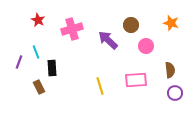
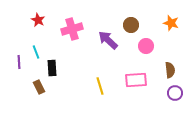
purple line: rotated 24 degrees counterclockwise
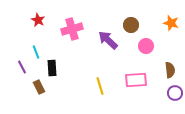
purple line: moved 3 px right, 5 px down; rotated 24 degrees counterclockwise
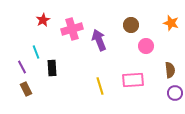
red star: moved 5 px right; rotated 16 degrees clockwise
purple arrow: moved 9 px left; rotated 25 degrees clockwise
pink rectangle: moved 3 px left
brown rectangle: moved 13 px left, 2 px down
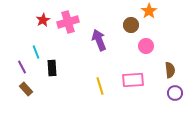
orange star: moved 22 px left, 12 px up; rotated 21 degrees clockwise
pink cross: moved 4 px left, 7 px up
brown rectangle: rotated 16 degrees counterclockwise
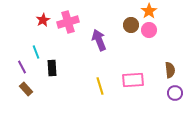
pink circle: moved 3 px right, 16 px up
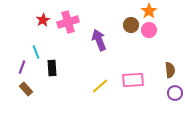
purple line: rotated 48 degrees clockwise
yellow line: rotated 66 degrees clockwise
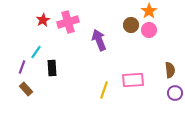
cyan line: rotated 56 degrees clockwise
yellow line: moved 4 px right, 4 px down; rotated 30 degrees counterclockwise
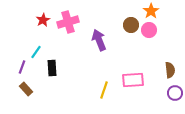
orange star: moved 2 px right
